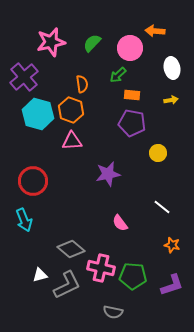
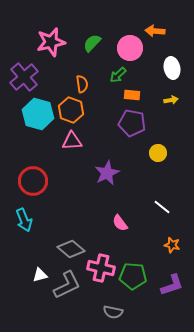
purple star: moved 1 px left, 1 px up; rotated 15 degrees counterclockwise
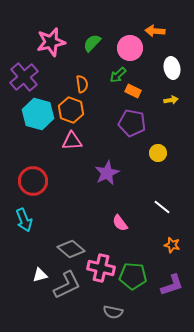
orange rectangle: moved 1 px right, 4 px up; rotated 21 degrees clockwise
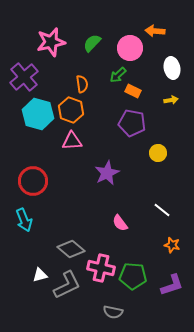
white line: moved 3 px down
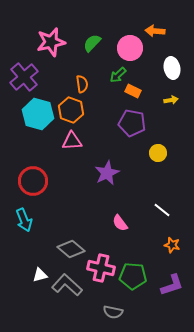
gray L-shape: rotated 112 degrees counterclockwise
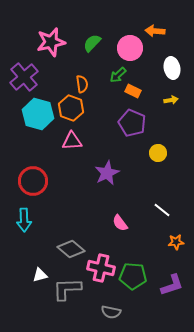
orange hexagon: moved 2 px up
purple pentagon: rotated 12 degrees clockwise
cyan arrow: rotated 20 degrees clockwise
orange star: moved 4 px right, 3 px up; rotated 21 degrees counterclockwise
gray L-shape: moved 4 px down; rotated 44 degrees counterclockwise
gray semicircle: moved 2 px left
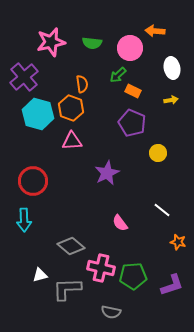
green semicircle: rotated 126 degrees counterclockwise
orange star: moved 2 px right; rotated 21 degrees clockwise
gray diamond: moved 3 px up
green pentagon: rotated 8 degrees counterclockwise
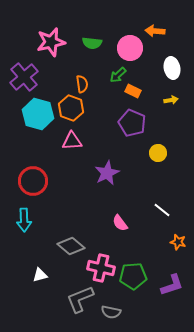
gray L-shape: moved 13 px right, 10 px down; rotated 20 degrees counterclockwise
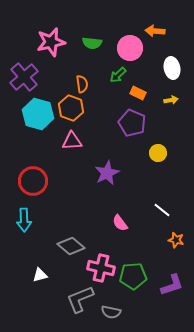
orange rectangle: moved 5 px right, 2 px down
orange star: moved 2 px left, 2 px up
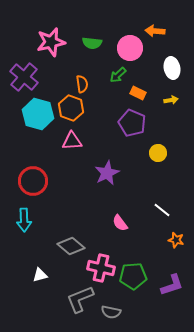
purple cross: rotated 8 degrees counterclockwise
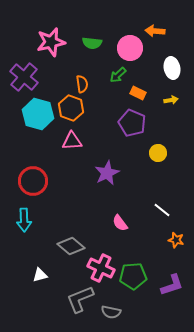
pink cross: rotated 12 degrees clockwise
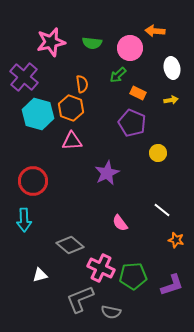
gray diamond: moved 1 px left, 1 px up
